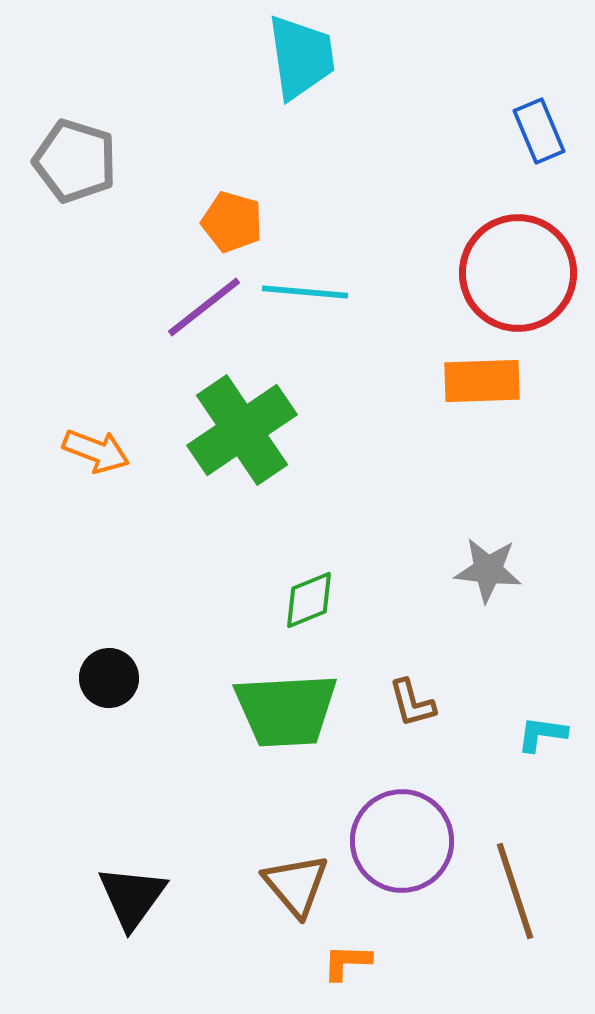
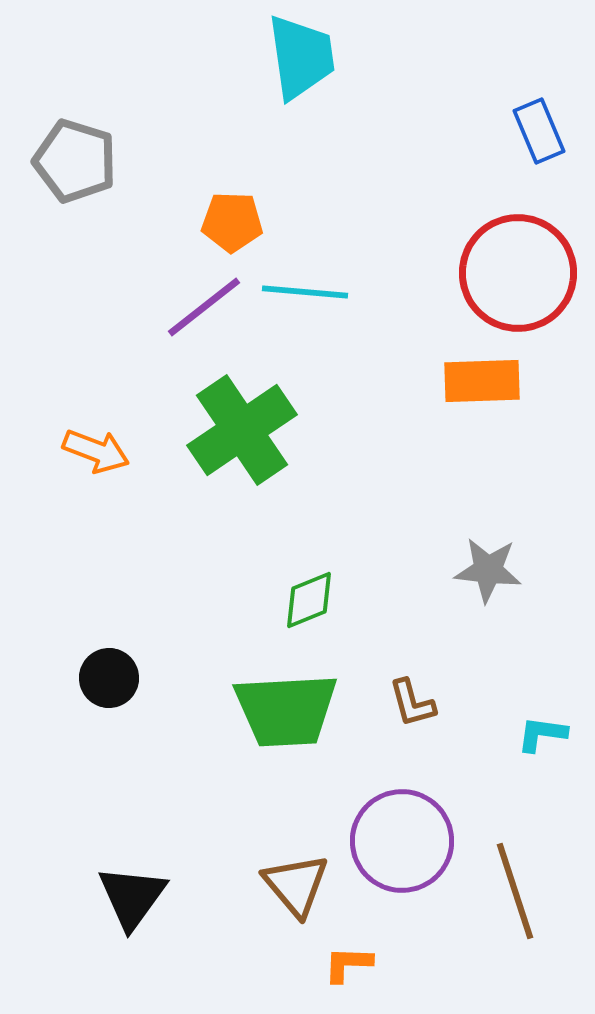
orange pentagon: rotated 14 degrees counterclockwise
orange L-shape: moved 1 px right, 2 px down
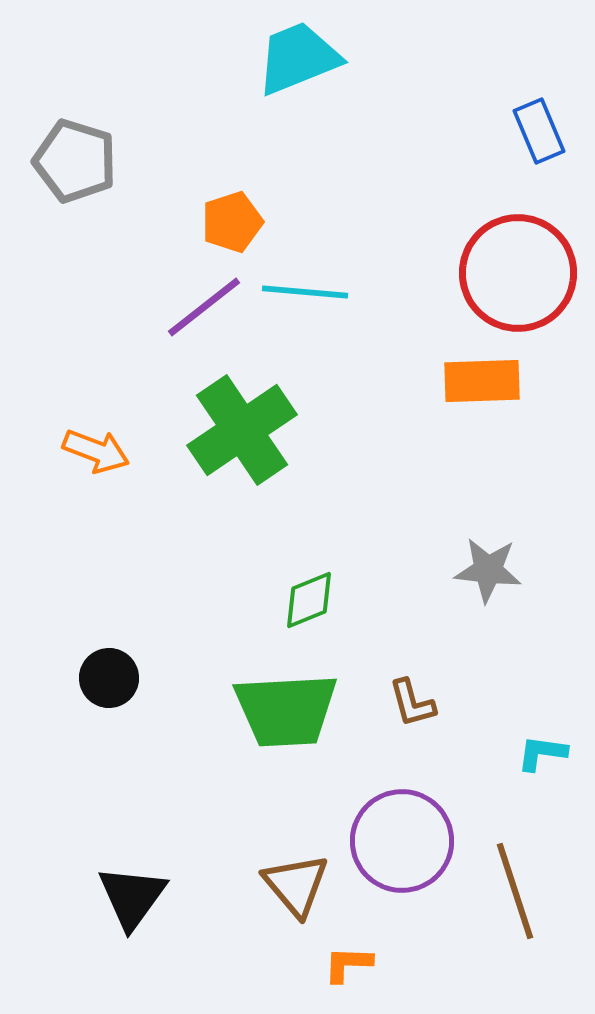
cyan trapezoid: moved 3 px left, 1 px down; rotated 104 degrees counterclockwise
orange pentagon: rotated 20 degrees counterclockwise
cyan L-shape: moved 19 px down
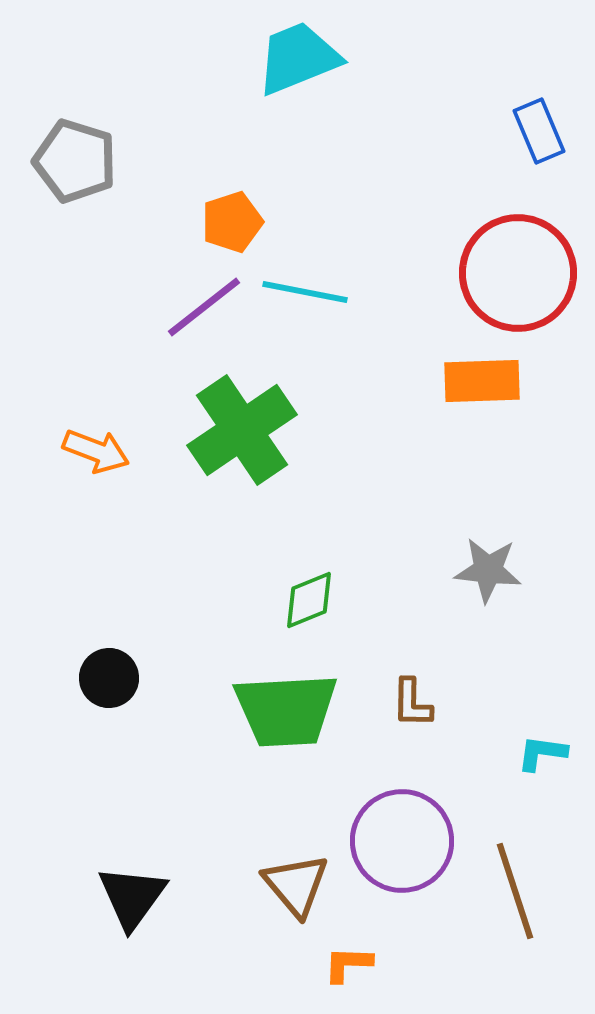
cyan line: rotated 6 degrees clockwise
brown L-shape: rotated 16 degrees clockwise
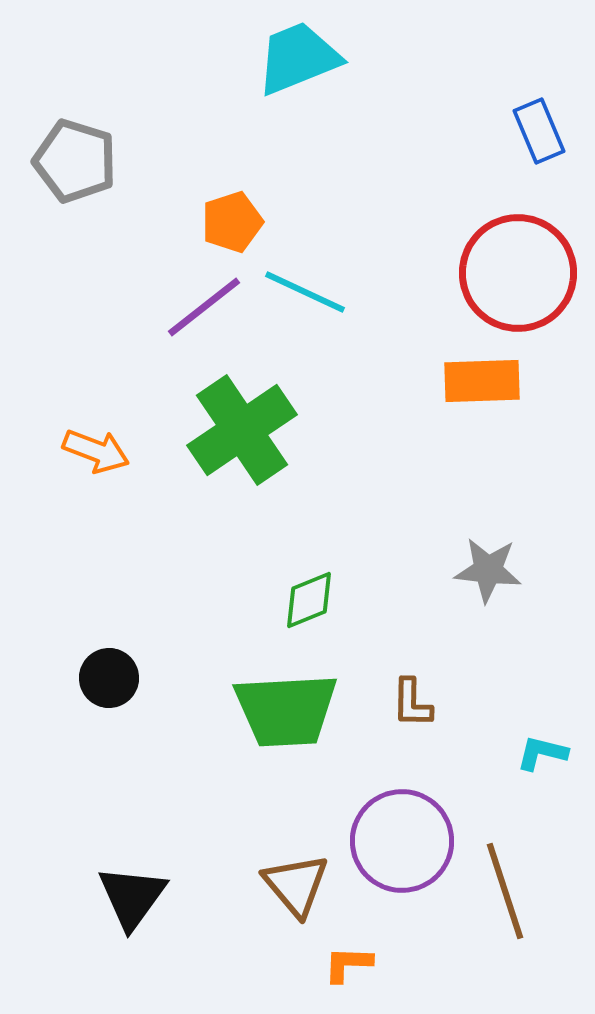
cyan line: rotated 14 degrees clockwise
cyan L-shape: rotated 6 degrees clockwise
brown line: moved 10 px left
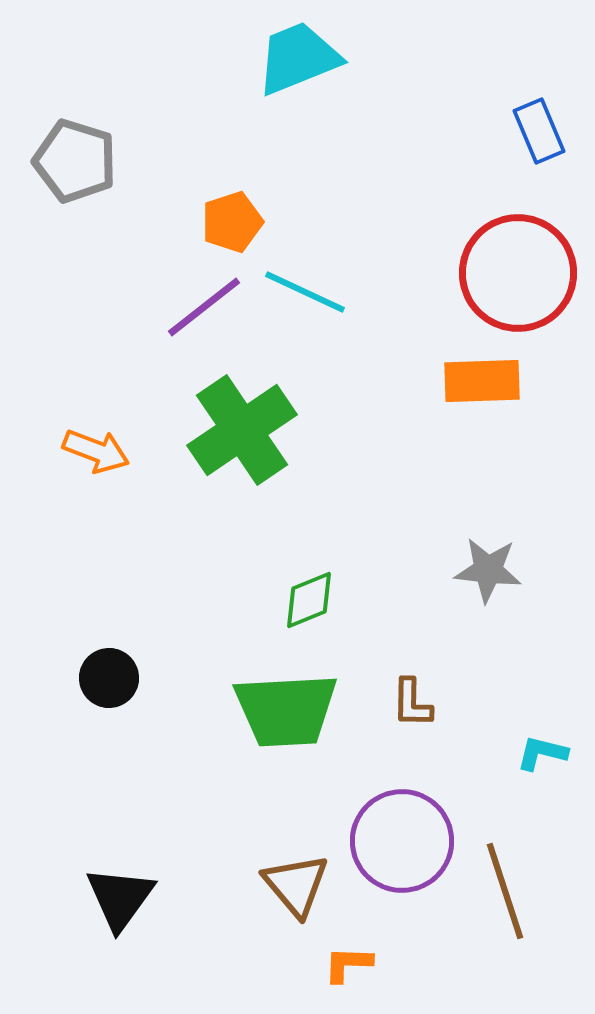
black triangle: moved 12 px left, 1 px down
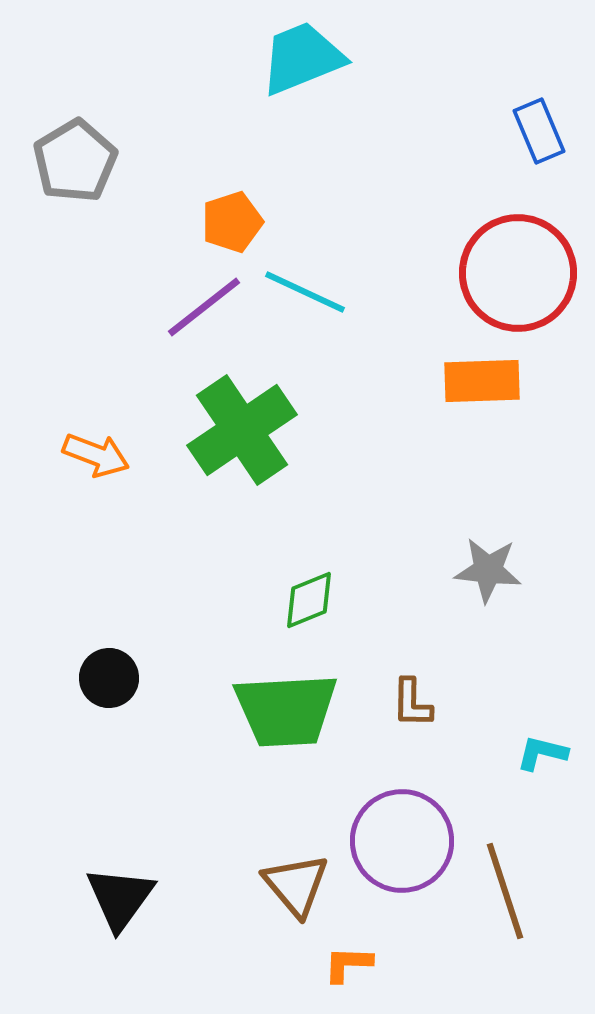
cyan trapezoid: moved 4 px right
gray pentagon: rotated 24 degrees clockwise
orange arrow: moved 4 px down
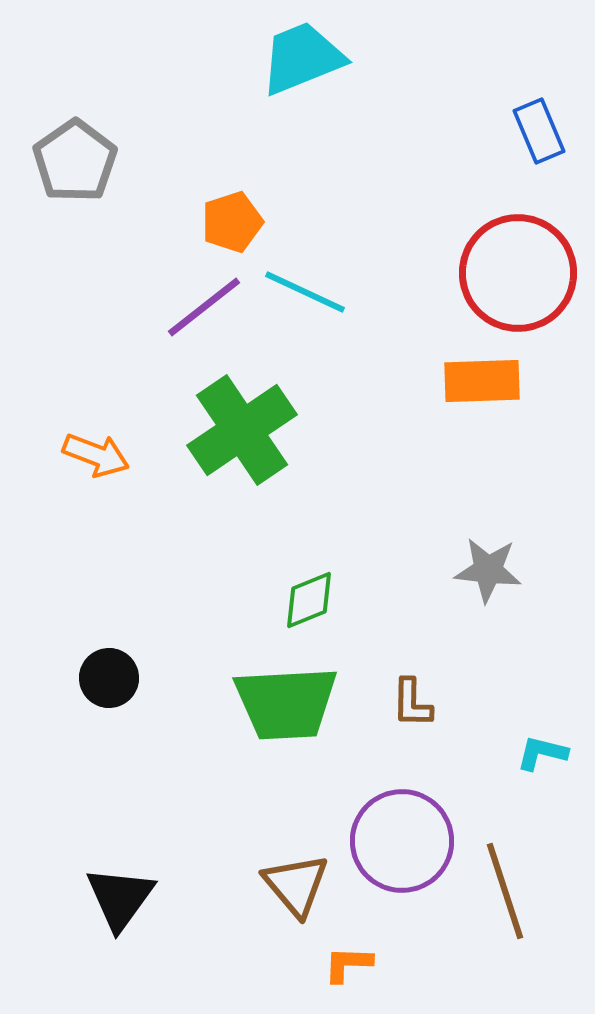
gray pentagon: rotated 4 degrees counterclockwise
green trapezoid: moved 7 px up
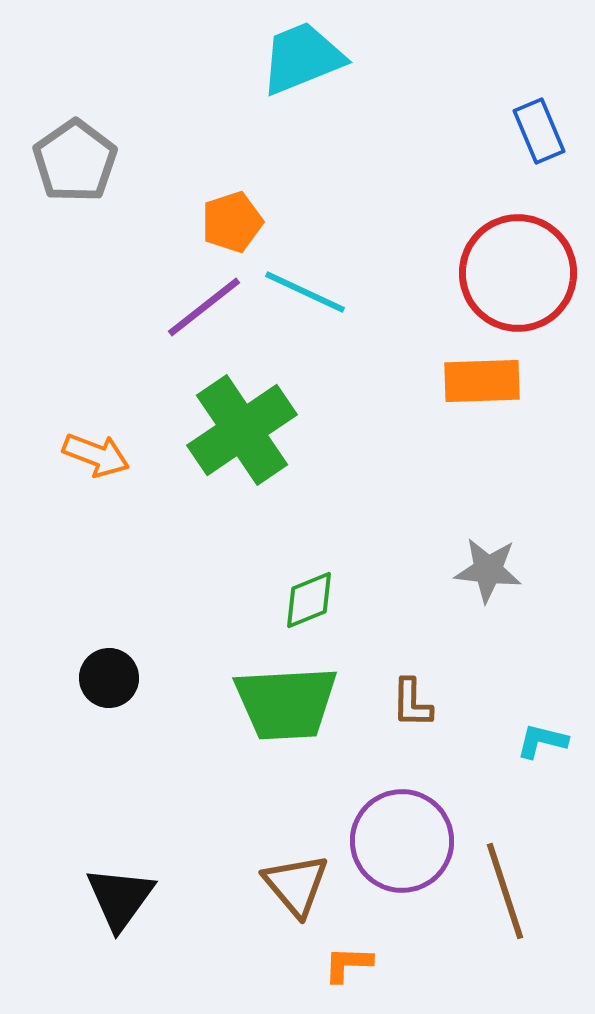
cyan L-shape: moved 12 px up
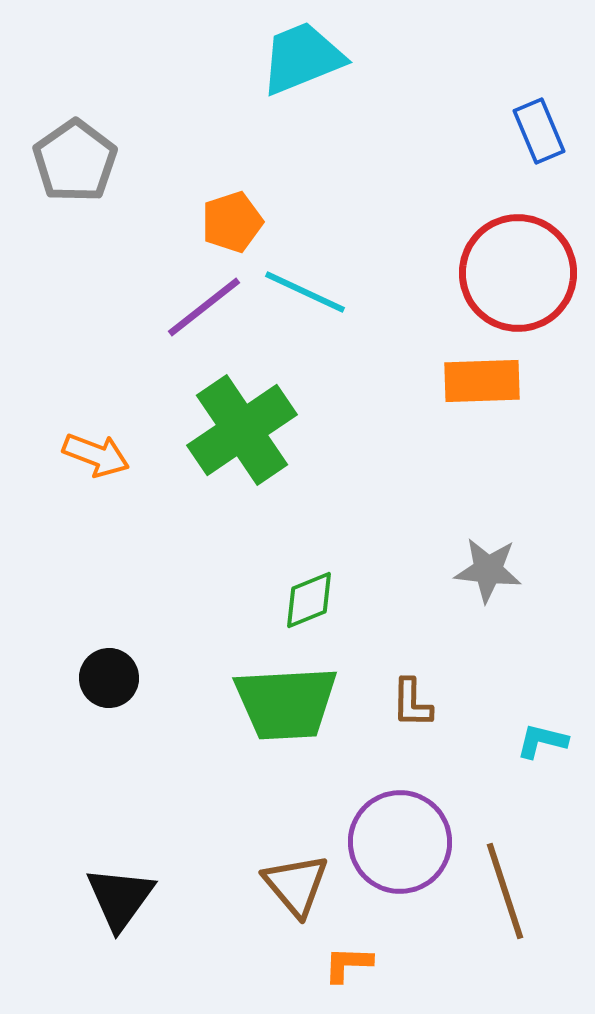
purple circle: moved 2 px left, 1 px down
